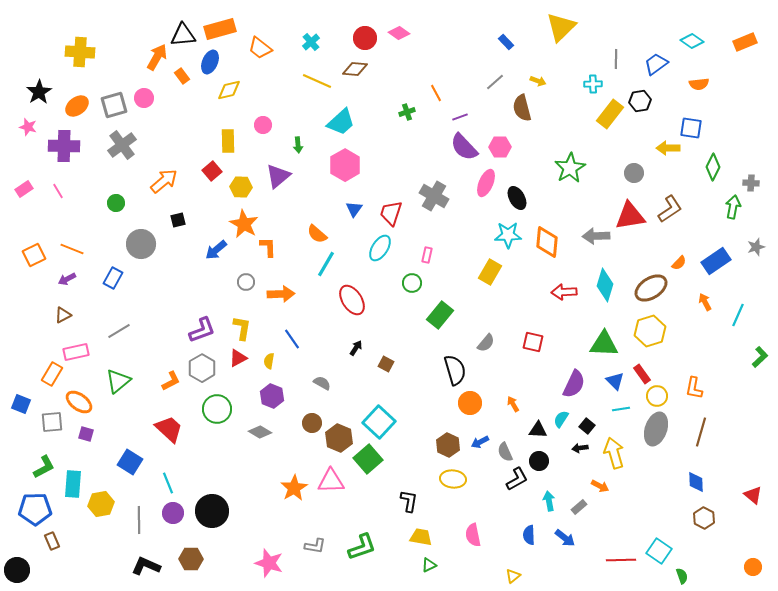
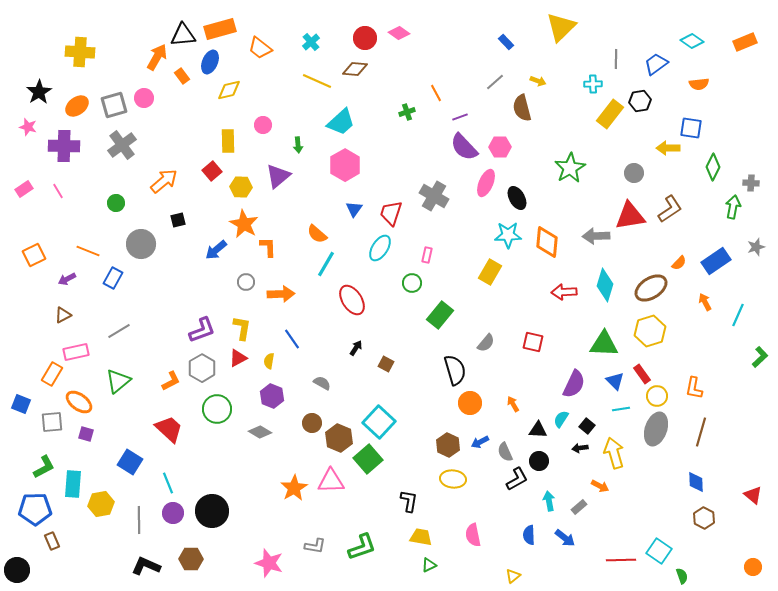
orange line at (72, 249): moved 16 px right, 2 px down
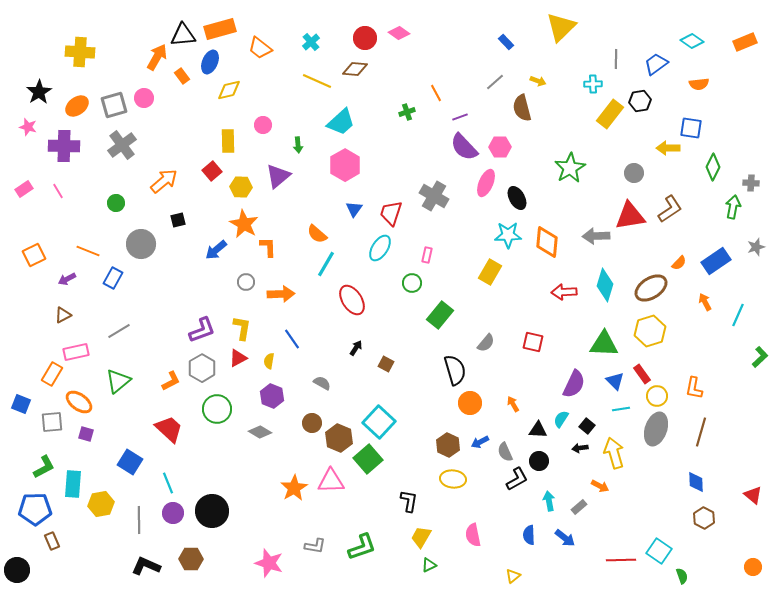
yellow trapezoid at (421, 537): rotated 70 degrees counterclockwise
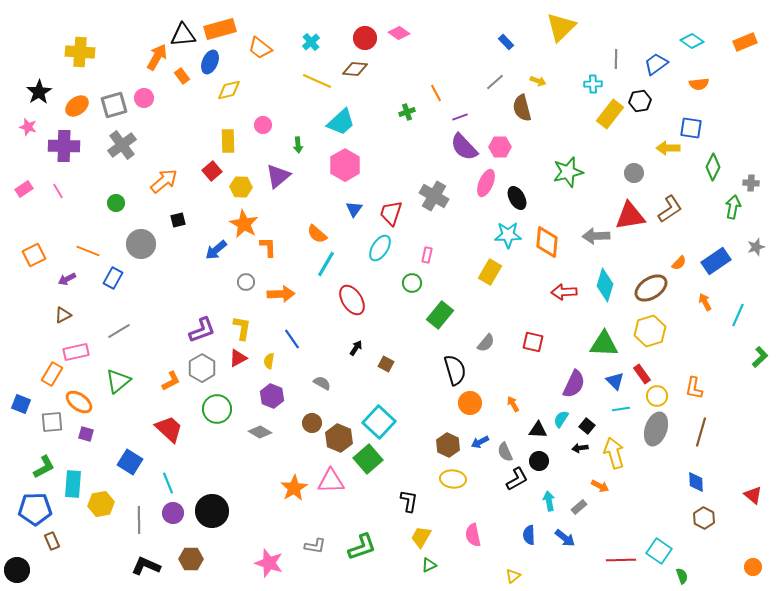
green star at (570, 168): moved 2 px left, 4 px down; rotated 16 degrees clockwise
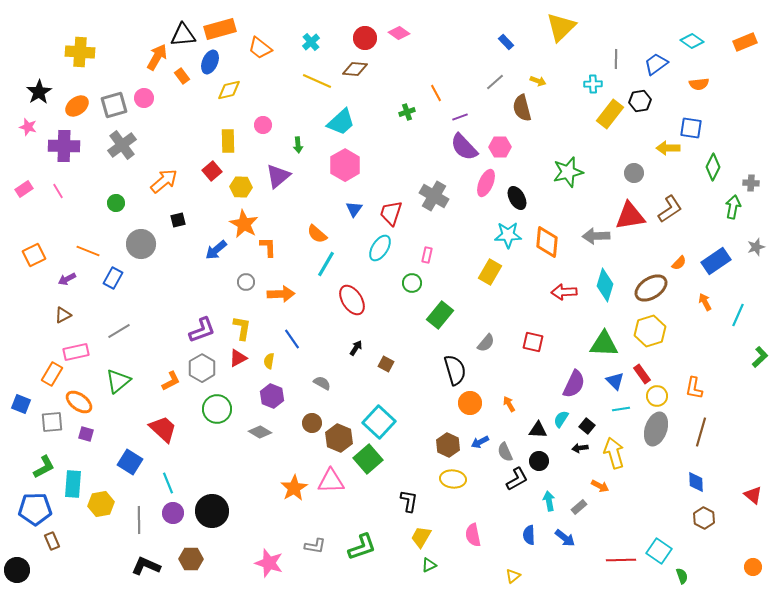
orange arrow at (513, 404): moved 4 px left
red trapezoid at (169, 429): moved 6 px left
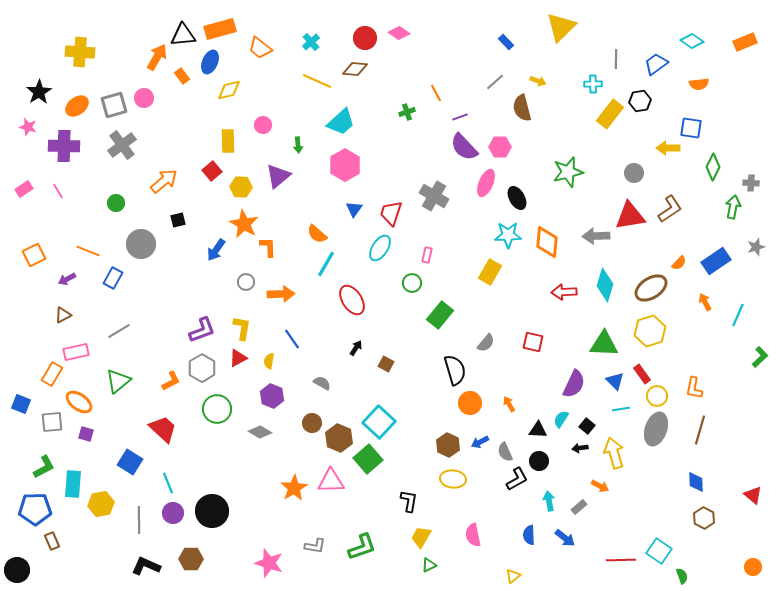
blue arrow at (216, 250): rotated 15 degrees counterclockwise
brown line at (701, 432): moved 1 px left, 2 px up
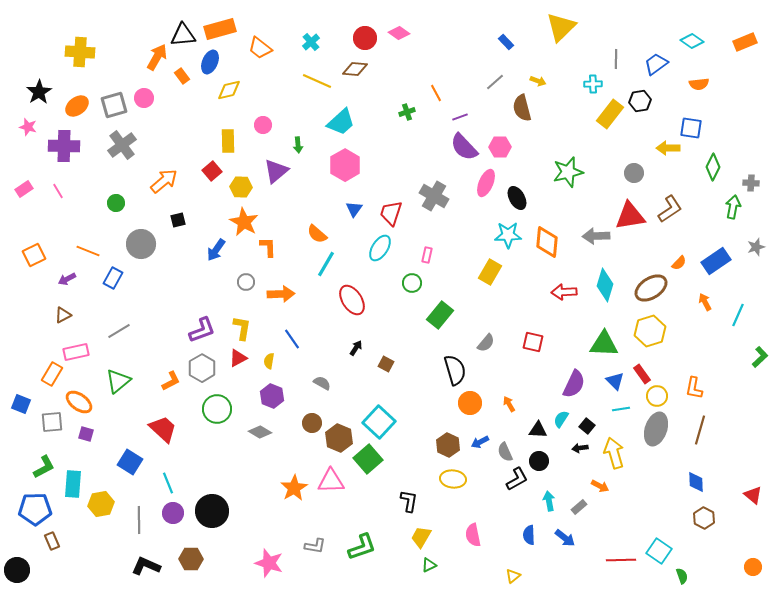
purple triangle at (278, 176): moved 2 px left, 5 px up
orange star at (244, 224): moved 2 px up
